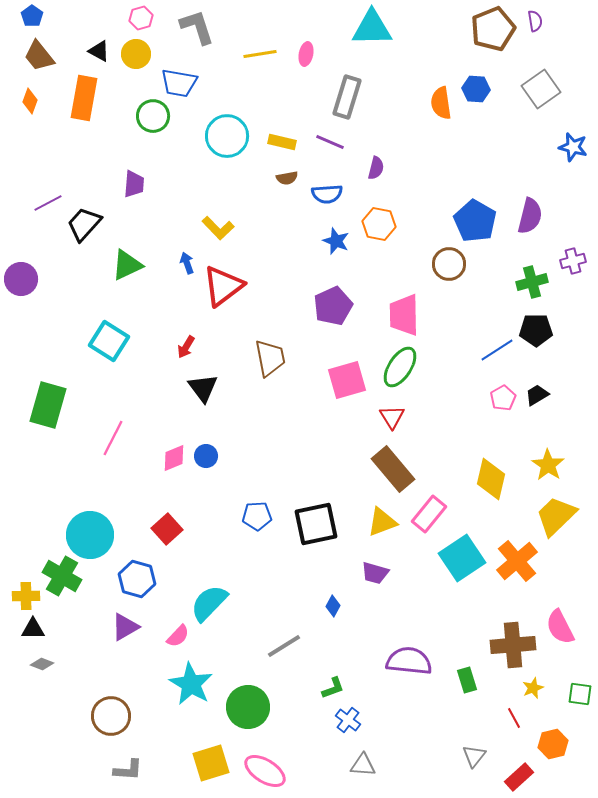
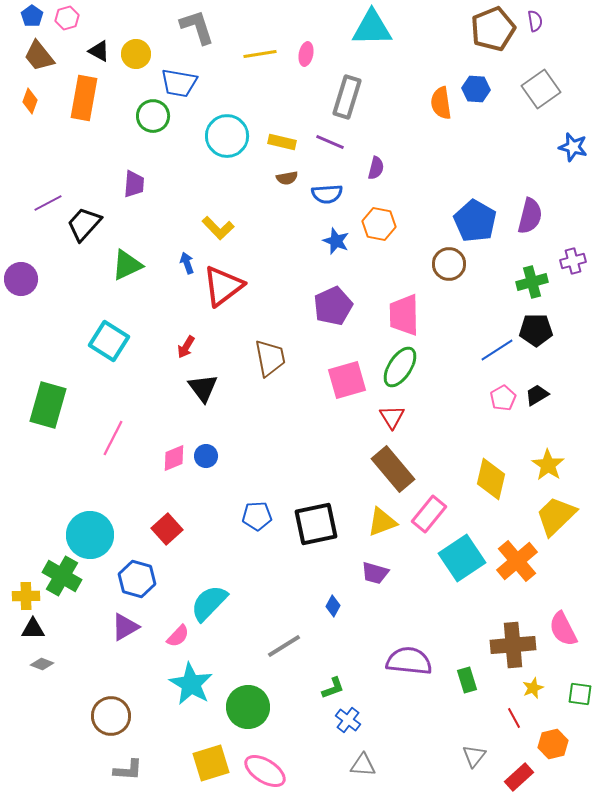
pink hexagon at (141, 18): moved 74 px left
pink semicircle at (560, 627): moved 3 px right, 2 px down
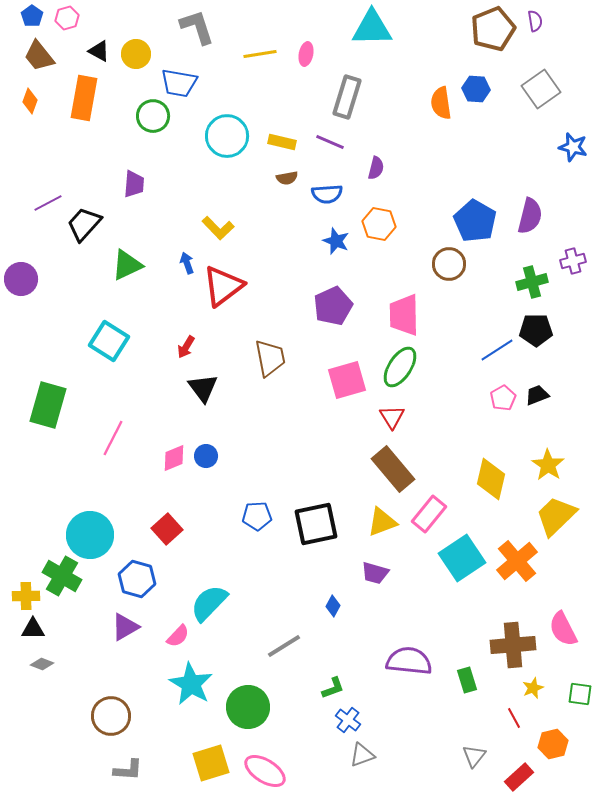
black trapezoid at (537, 395): rotated 10 degrees clockwise
gray triangle at (363, 765): moved 1 px left, 10 px up; rotated 24 degrees counterclockwise
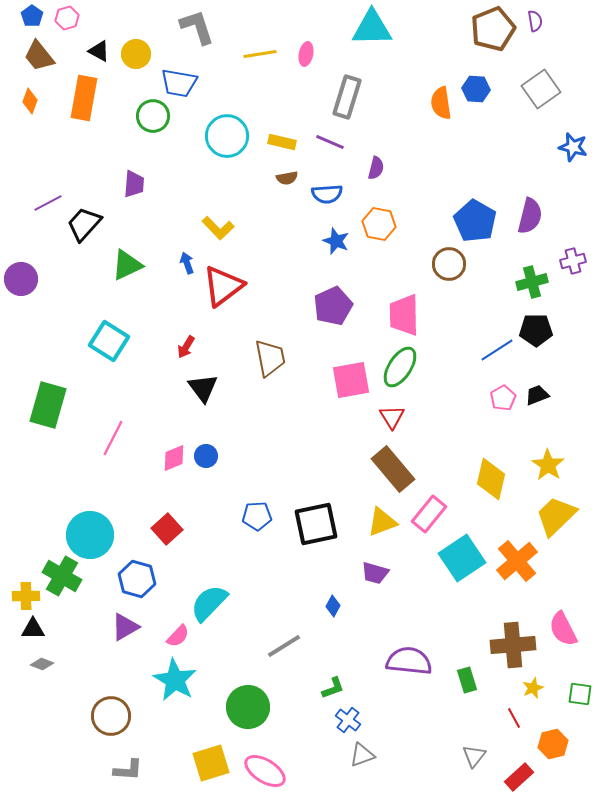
pink square at (347, 380): moved 4 px right; rotated 6 degrees clockwise
cyan star at (191, 684): moved 16 px left, 4 px up
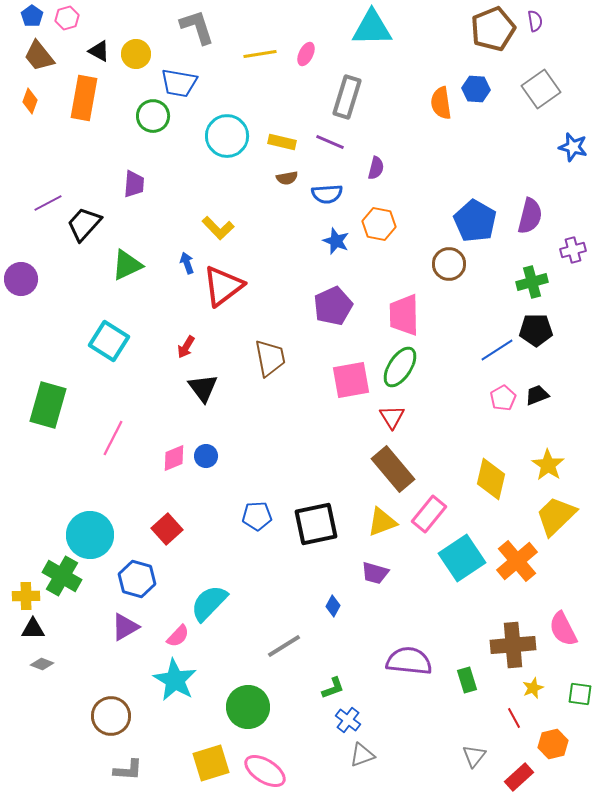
pink ellipse at (306, 54): rotated 15 degrees clockwise
purple cross at (573, 261): moved 11 px up
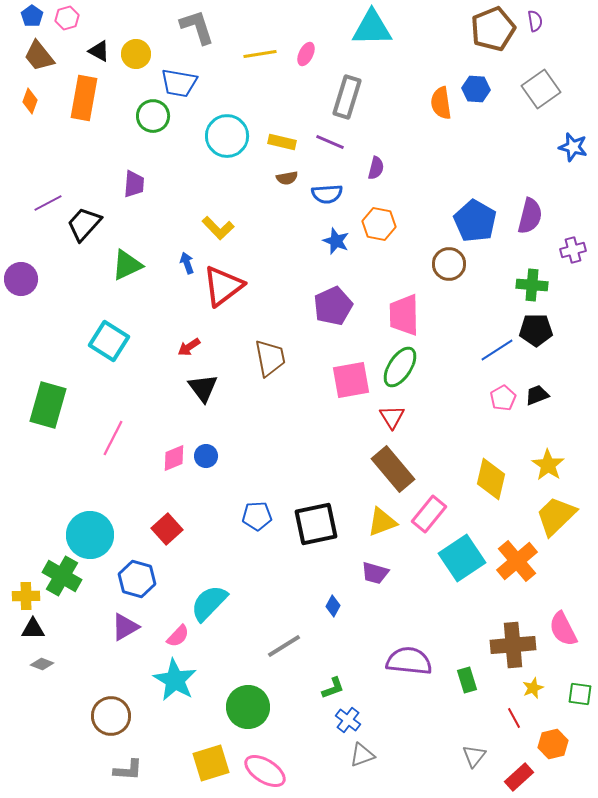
green cross at (532, 282): moved 3 px down; rotated 20 degrees clockwise
red arrow at (186, 347): moved 3 px right; rotated 25 degrees clockwise
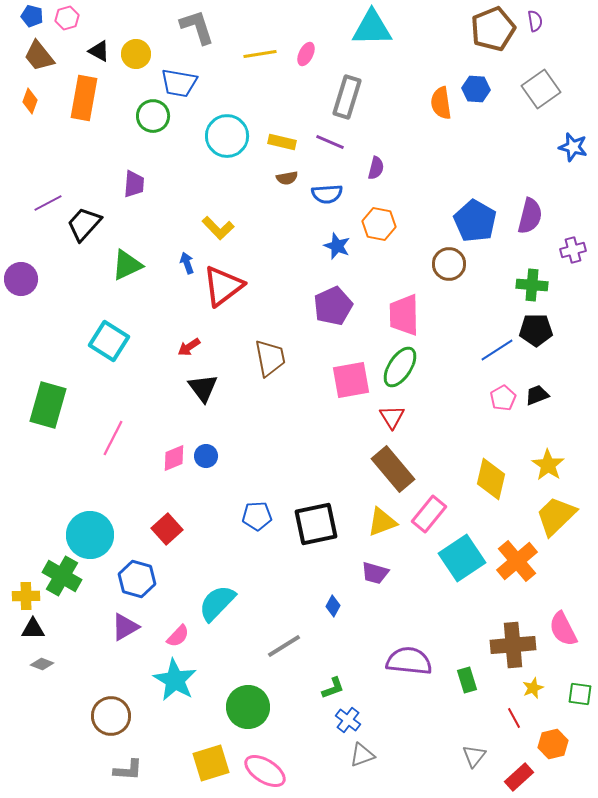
blue pentagon at (32, 16): rotated 20 degrees counterclockwise
blue star at (336, 241): moved 1 px right, 5 px down
cyan semicircle at (209, 603): moved 8 px right
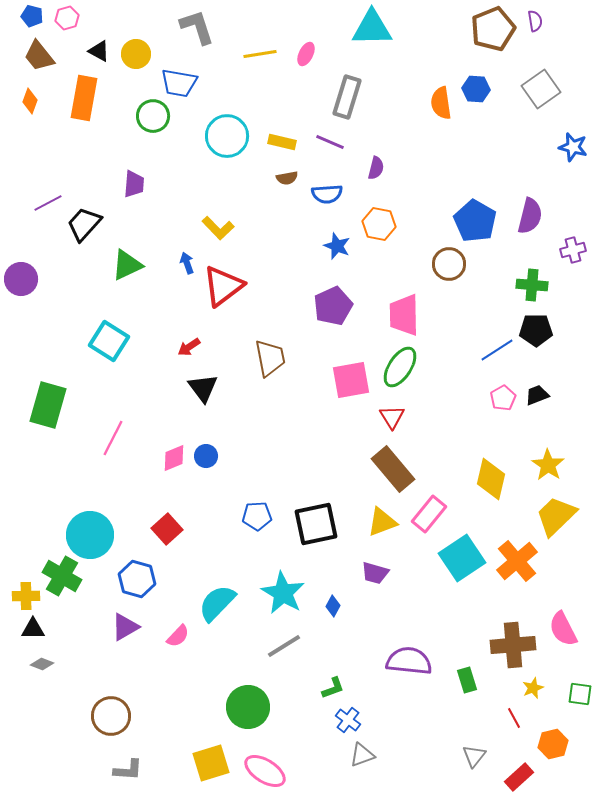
cyan star at (175, 680): moved 108 px right, 87 px up
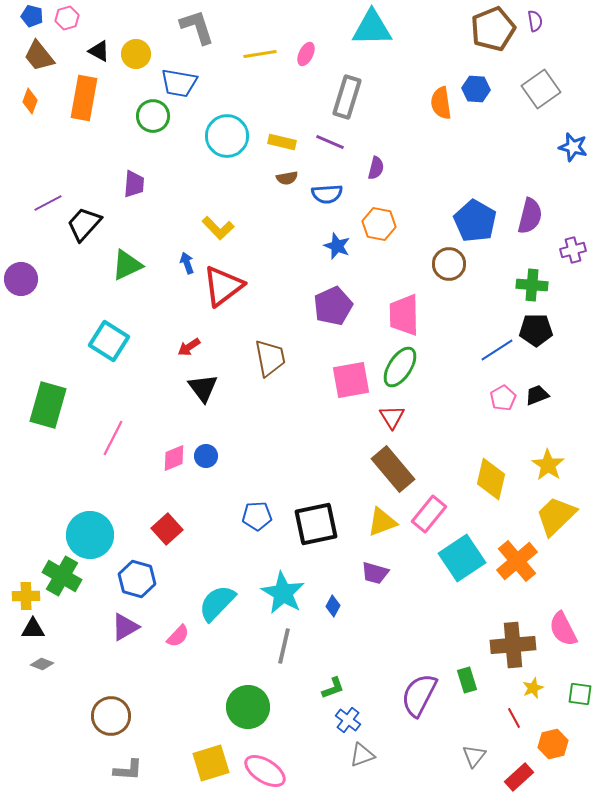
gray line at (284, 646): rotated 45 degrees counterclockwise
purple semicircle at (409, 661): moved 10 px right, 34 px down; rotated 69 degrees counterclockwise
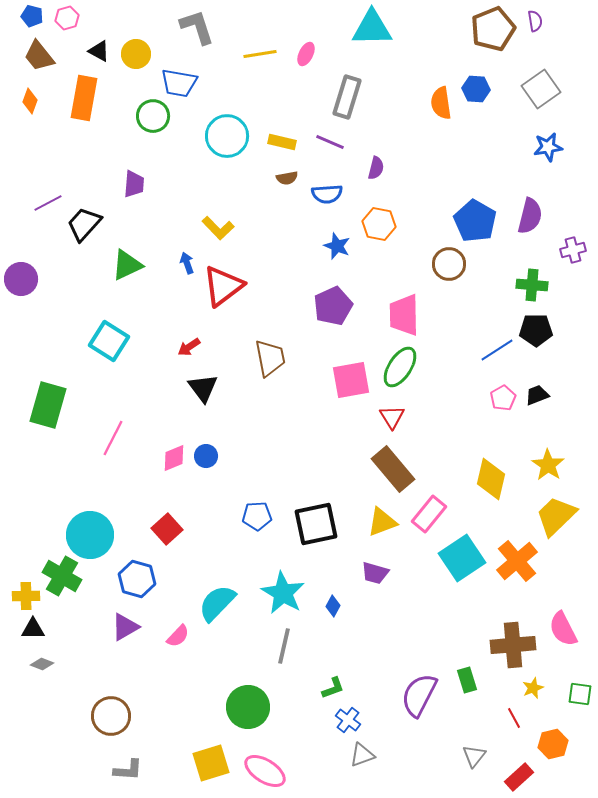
blue star at (573, 147): moved 25 px left; rotated 24 degrees counterclockwise
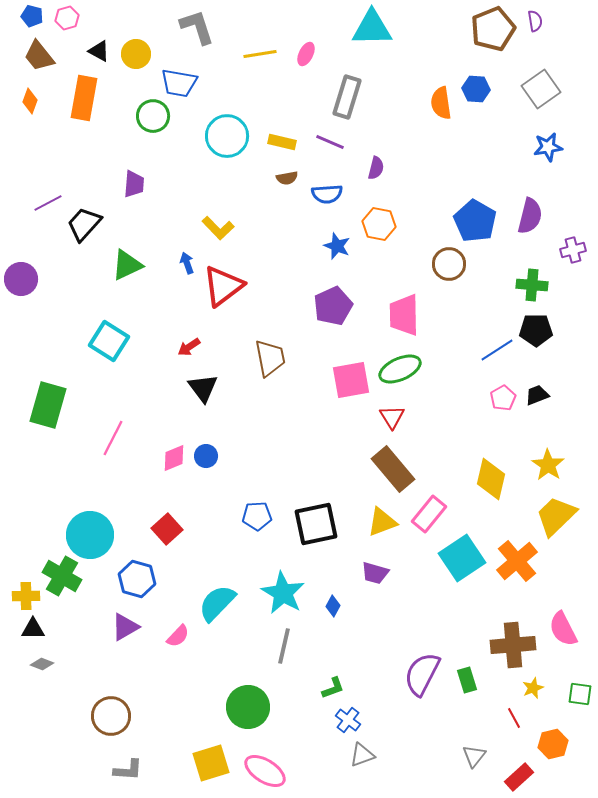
green ellipse at (400, 367): moved 2 px down; rotated 33 degrees clockwise
purple semicircle at (419, 695): moved 3 px right, 21 px up
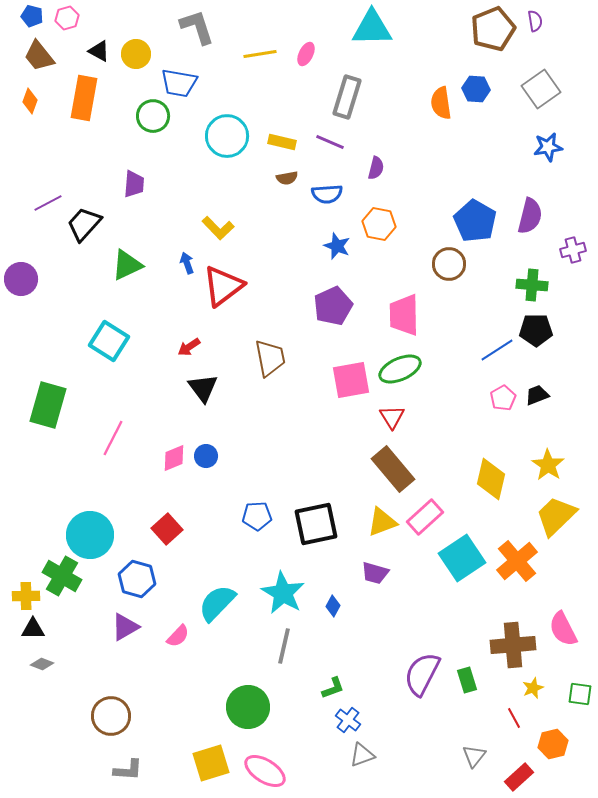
pink rectangle at (429, 514): moved 4 px left, 3 px down; rotated 9 degrees clockwise
